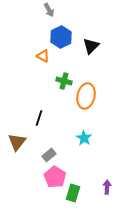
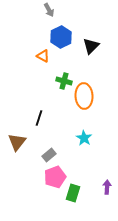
orange ellipse: moved 2 px left; rotated 15 degrees counterclockwise
pink pentagon: rotated 20 degrees clockwise
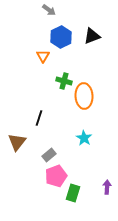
gray arrow: rotated 24 degrees counterclockwise
black triangle: moved 1 px right, 10 px up; rotated 24 degrees clockwise
orange triangle: rotated 32 degrees clockwise
pink pentagon: moved 1 px right, 1 px up
